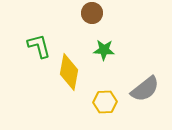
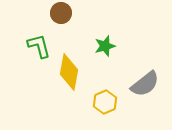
brown circle: moved 31 px left
green star: moved 1 px right, 4 px up; rotated 20 degrees counterclockwise
gray semicircle: moved 5 px up
yellow hexagon: rotated 20 degrees counterclockwise
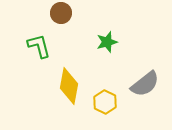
green star: moved 2 px right, 4 px up
yellow diamond: moved 14 px down
yellow hexagon: rotated 10 degrees counterclockwise
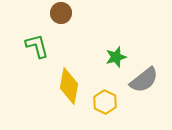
green star: moved 9 px right, 15 px down
green L-shape: moved 2 px left
gray semicircle: moved 1 px left, 4 px up
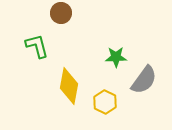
green star: rotated 15 degrees clockwise
gray semicircle: rotated 16 degrees counterclockwise
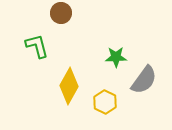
yellow diamond: rotated 18 degrees clockwise
